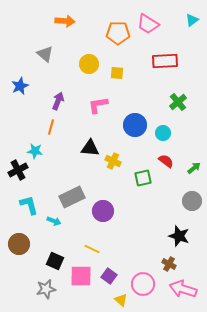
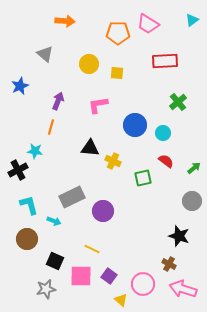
brown circle: moved 8 px right, 5 px up
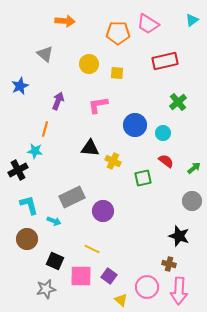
red rectangle: rotated 10 degrees counterclockwise
orange line: moved 6 px left, 2 px down
brown cross: rotated 16 degrees counterclockwise
pink circle: moved 4 px right, 3 px down
pink arrow: moved 4 px left, 2 px down; rotated 104 degrees counterclockwise
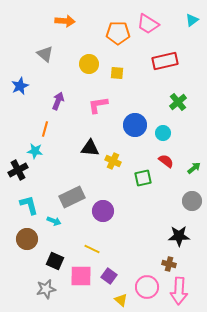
black star: rotated 20 degrees counterclockwise
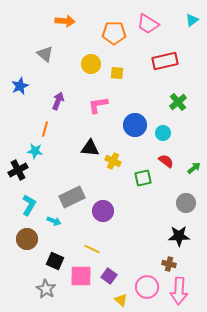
orange pentagon: moved 4 px left
yellow circle: moved 2 px right
gray circle: moved 6 px left, 2 px down
cyan L-shape: rotated 45 degrees clockwise
gray star: rotated 30 degrees counterclockwise
